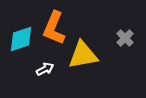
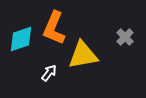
gray cross: moved 1 px up
white arrow: moved 4 px right, 4 px down; rotated 24 degrees counterclockwise
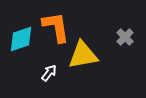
orange L-shape: moved 2 px right, 1 px up; rotated 148 degrees clockwise
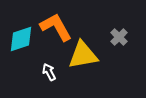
orange L-shape: rotated 20 degrees counterclockwise
gray cross: moved 6 px left
white arrow: moved 1 px up; rotated 66 degrees counterclockwise
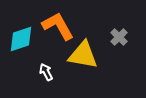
orange L-shape: moved 2 px right, 1 px up
yellow triangle: rotated 20 degrees clockwise
white arrow: moved 3 px left
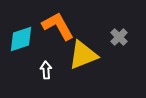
yellow triangle: rotated 32 degrees counterclockwise
white arrow: moved 2 px up; rotated 24 degrees clockwise
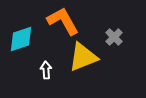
orange L-shape: moved 5 px right, 5 px up
gray cross: moved 5 px left
yellow triangle: moved 2 px down
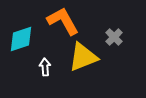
white arrow: moved 1 px left, 3 px up
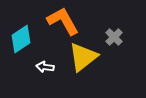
cyan diamond: rotated 16 degrees counterclockwise
yellow triangle: rotated 16 degrees counterclockwise
white arrow: rotated 78 degrees counterclockwise
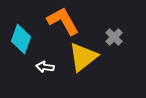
cyan diamond: rotated 36 degrees counterclockwise
